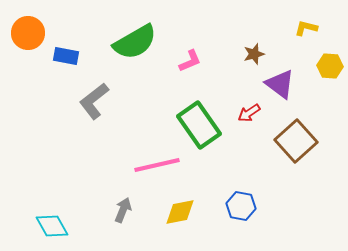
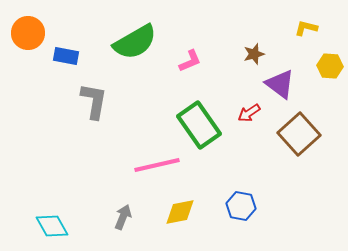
gray L-shape: rotated 138 degrees clockwise
brown square: moved 3 px right, 7 px up
gray arrow: moved 7 px down
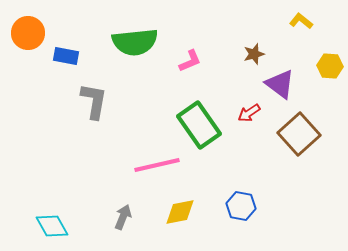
yellow L-shape: moved 5 px left, 7 px up; rotated 25 degrees clockwise
green semicircle: rotated 24 degrees clockwise
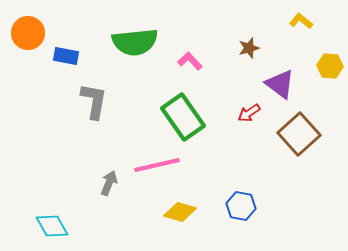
brown star: moved 5 px left, 6 px up
pink L-shape: rotated 110 degrees counterclockwise
green rectangle: moved 16 px left, 8 px up
yellow diamond: rotated 28 degrees clockwise
gray arrow: moved 14 px left, 34 px up
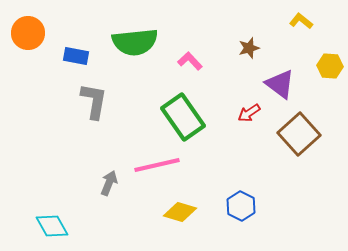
blue rectangle: moved 10 px right
blue hexagon: rotated 16 degrees clockwise
